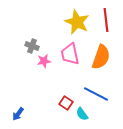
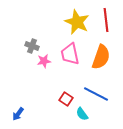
red square: moved 4 px up
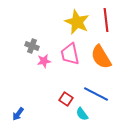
orange semicircle: rotated 130 degrees clockwise
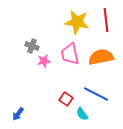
yellow star: rotated 15 degrees counterclockwise
orange semicircle: rotated 110 degrees clockwise
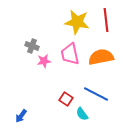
blue arrow: moved 3 px right, 2 px down
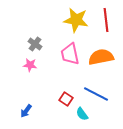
yellow star: moved 1 px left, 2 px up
gray cross: moved 3 px right, 2 px up; rotated 16 degrees clockwise
pink star: moved 14 px left, 4 px down; rotated 16 degrees clockwise
blue arrow: moved 5 px right, 5 px up
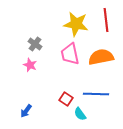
yellow star: moved 4 px down
pink star: rotated 16 degrees clockwise
blue line: rotated 25 degrees counterclockwise
cyan semicircle: moved 2 px left
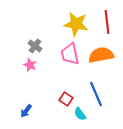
red line: moved 1 px right, 2 px down
gray cross: moved 2 px down
orange semicircle: moved 2 px up
blue line: rotated 65 degrees clockwise
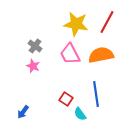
red line: rotated 35 degrees clockwise
pink trapezoid: rotated 15 degrees counterclockwise
pink star: moved 3 px right, 1 px down
blue line: rotated 15 degrees clockwise
blue arrow: moved 3 px left, 1 px down
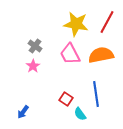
pink star: rotated 16 degrees clockwise
